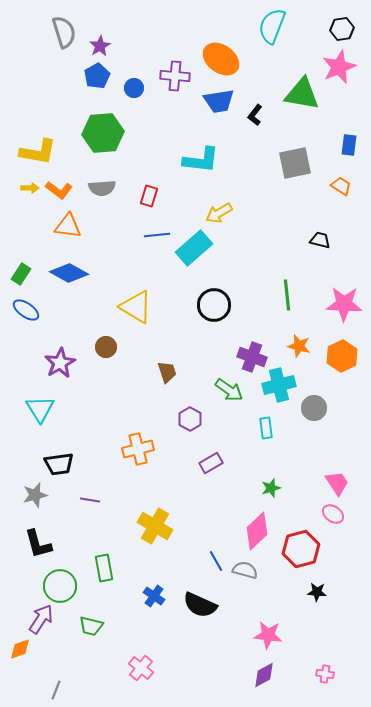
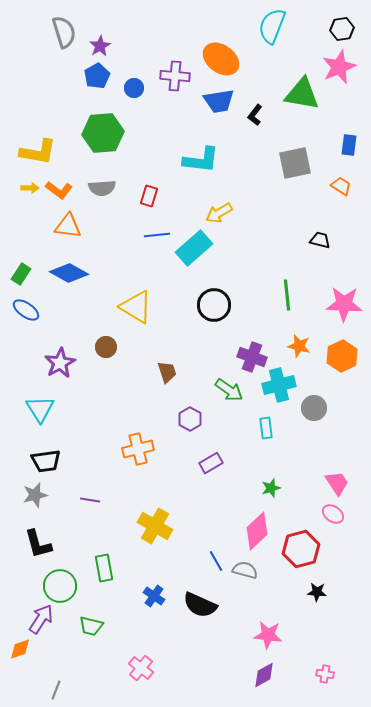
black trapezoid at (59, 464): moved 13 px left, 3 px up
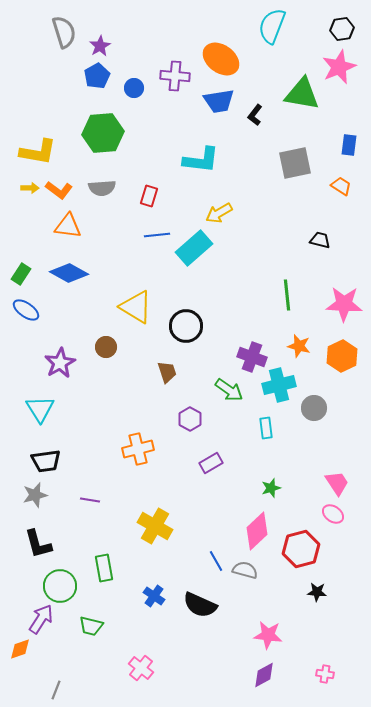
black circle at (214, 305): moved 28 px left, 21 px down
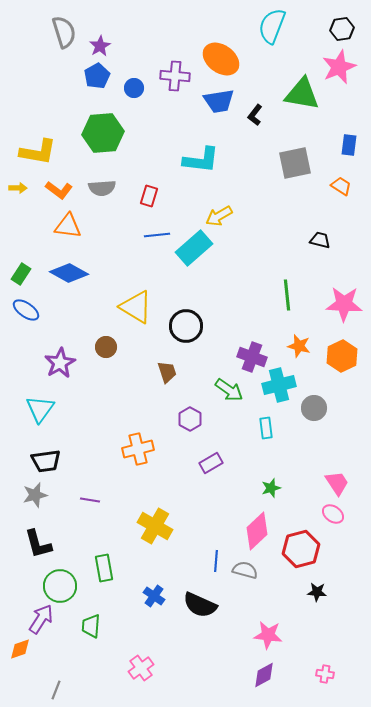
yellow arrow at (30, 188): moved 12 px left
yellow arrow at (219, 213): moved 3 px down
cyan triangle at (40, 409): rotated 8 degrees clockwise
blue line at (216, 561): rotated 35 degrees clockwise
green trapezoid at (91, 626): rotated 80 degrees clockwise
pink cross at (141, 668): rotated 15 degrees clockwise
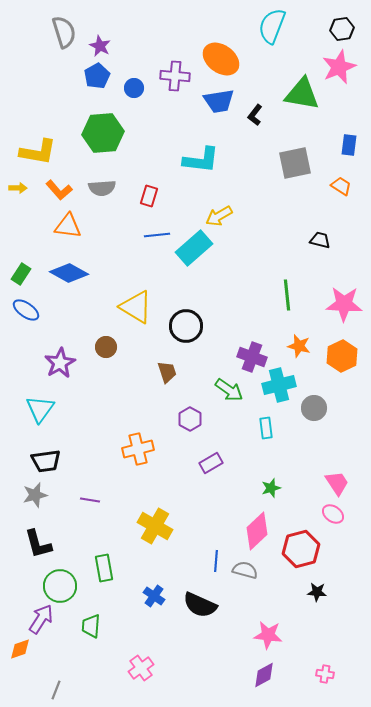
purple star at (100, 46): rotated 15 degrees counterclockwise
orange L-shape at (59, 190): rotated 12 degrees clockwise
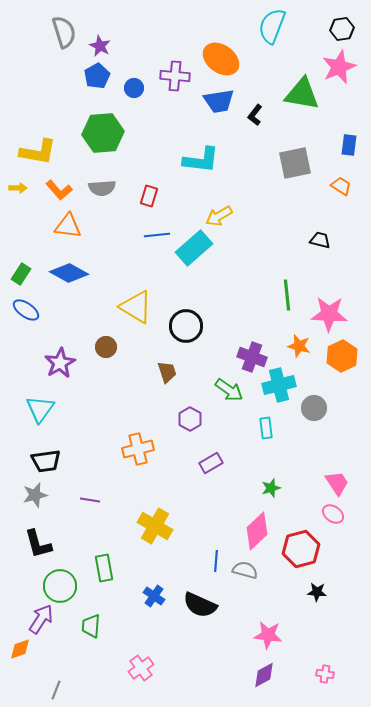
pink star at (344, 304): moved 15 px left, 10 px down
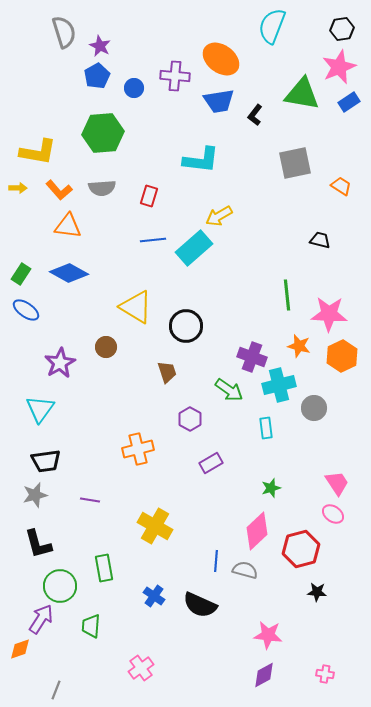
blue rectangle at (349, 145): moved 43 px up; rotated 50 degrees clockwise
blue line at (157, 235): moved 4 px left, 5 px down
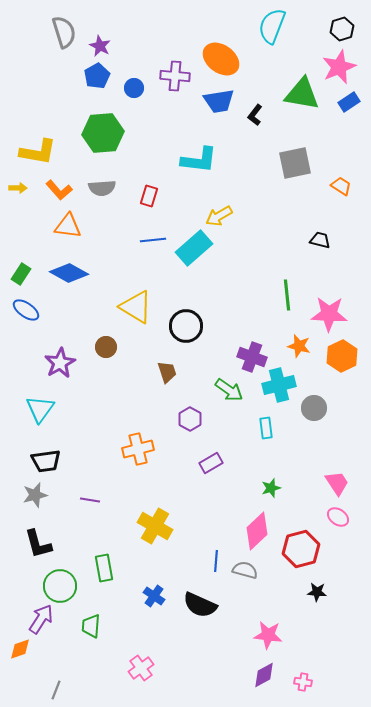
black hexagon at (342, 29): rotated 10 degrees counterclockwise
cyan L-shape at (201, 160): moved 2 px left
pink ellipse at (333, 514): moved 5 px right, 3 px down
pink cross at (325, 674): moved 22 px left, 8 px down
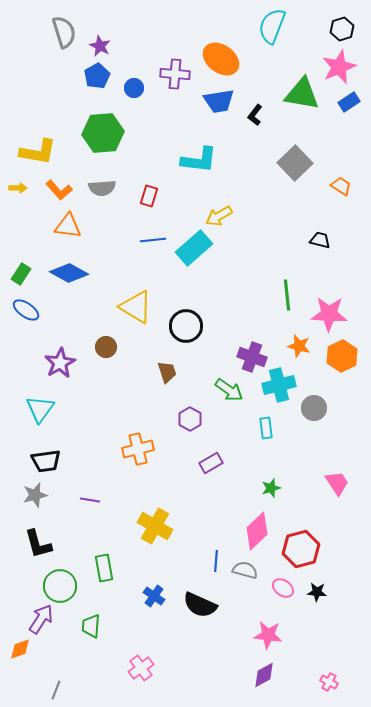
purple cross at (175, 76): moved 2 px up
gray square at (295, 163): rotated 32 degrees counterclockwise
pink ellipse at (338, 517): moved 55 px left, 71 px down
pink cross at (303, 682): moved 26 px right; rotated 18 degrees clockwise
